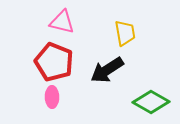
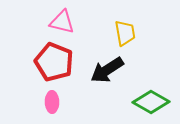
pink ellipse: moved 5 px down
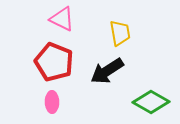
pink triangle: moved 3 px up; rotated 12 degrees clockwise
yellow trapezoid: moved 5 px left
black arrow: moved 1 px down
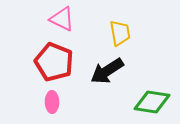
green diamond: moved 1 px right; rotated 21 degrees counterclockwise
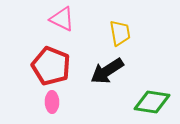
red pentagon: moved 3 px left, 4 px down
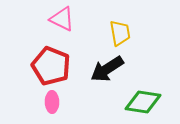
black arrow: moved 2 px up
green diamond: moved 9 px left
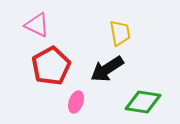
pink triangle: moved 25 px left, 6 px down
red pentagon: rotated 21 degrees clockwise
pink ellipse: moved 24 px right; rotated 20 degrees clockwise
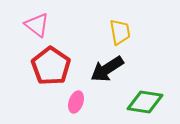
pink triangle: rotated 12 degrees clockwise
yellow trapezoid: moved 1 px up
red pentagon: rotated 9 degrees counterclockwise
green diamond: moved 2 px right
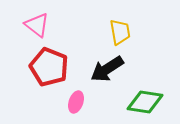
red pentagon: moved 2 px left, 1 px down; rotated 12 degrees counterclockwise
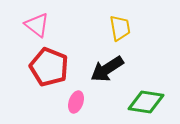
yellow trapezoid: moved 4 px up
green diamond: moved 1 px right
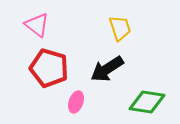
yellow trapezoid: rotated 8 degrees counterclockwise
red pentagon: moved 1 px down; rotated 6 degrees counterclockwise
green diamond: moved 1 px right
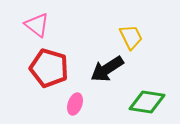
yellow trapezoid: moved 11 px right, 9 px down; rotated 8 degrees counterclockwise
pink ellipse: moved 1 px left, 2 px down
